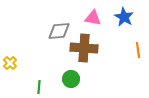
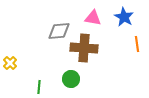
orange line: moved 1 px left, 6 px up
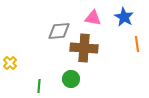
green line: moved 1 px up
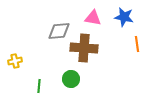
blue star: rotated 18 degrees counterclockwise
yellow cross: moved 5 px right, 2 px up; rotated 32 degrees clockwise
